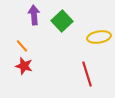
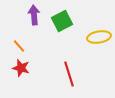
green square: rotated 15 degrees clockwise
orange line: moved 3 px left
red star: moved 3 px left, 2 px down
red line: moved 18 px left
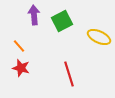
yellow ellipse: rotated 35 degrees clockwise
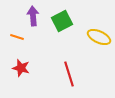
purple arrow: moved 1 px left, 1 px down
orange line: moved 2 px left, 9 px up; rotated 32 degrees counterclockwise
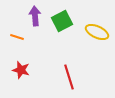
purple arrow: moved 2 px right
yellow ellipse: moved 2 px left, 5 px up
red star: moved 2 px down
red line: moved 3 px down
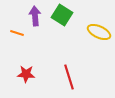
green square: moved 6 px up; rotated 30 degrees counterclockwise
yellow ellipse: moved 2 px right
orange line: moved 4 px up
red star: moved 5 px right, 4 px down; rotated 12 degrees counterclockwise
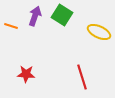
purple arrow: rotated 24 degrees clockwise
orange line: moved 6 px left, 7 px up
red line: moved 13 px right
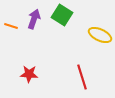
purple arrow: moved 1 px left, 3 px down
yellow ellipse: moved 1 px right, 3 px down
red star: moved 3 px right
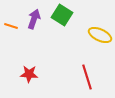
red line: moved 5 px right
